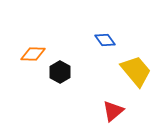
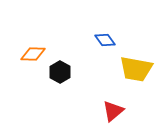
yellow trapezoid: moved 2 px up; rotated 140 degrees clockwise
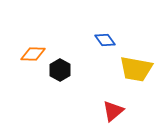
black hexagon: moved 2 px up
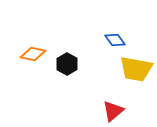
blue diamond: moved 10 px right
orange diamond: rotated 10 degrees clockwise
black hexagon: moved 7 px right, 6 px up
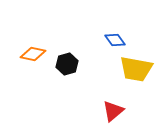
black hexagon: rotated 15 degrees clockwise
